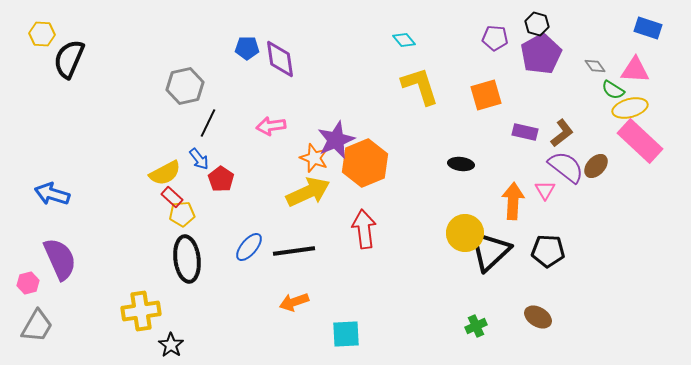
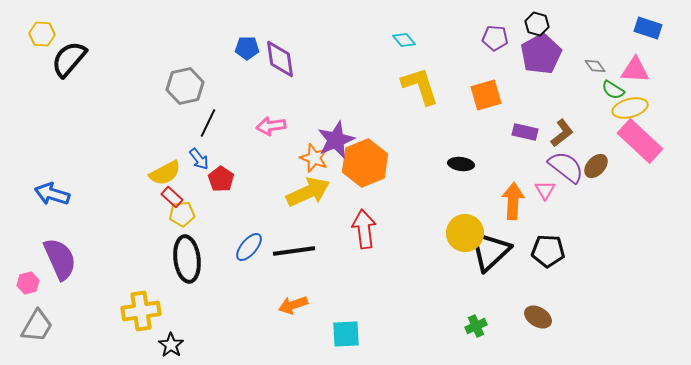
black semicircle at (69, 59): rotated 18 degrees clockwise
orange arrow at (294, 302): moved 1 px left, 3 px down
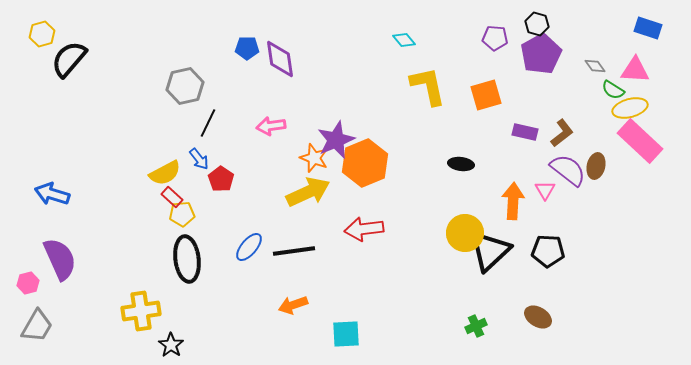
yellow hexagon at (42, 34): rotated 20 degrees counterclockwise
yellow L-shape at (420, 86): moved 8 px right; rotated 6 degrees clockwise
brown ellipse at (596, 166): rotated 30 degrees counterclockwise
purple semicircle at (566, 167): moved 2 px right, 3 px down
red arrow at (364, 229): rotated 90 degrees counterclockwise
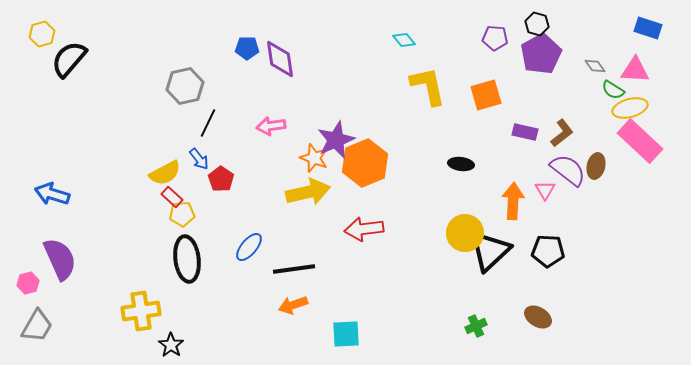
yellow arrow at (308, 192): rotated 12 degrees clockwise
black line at (294, 251): moved 18 px down
